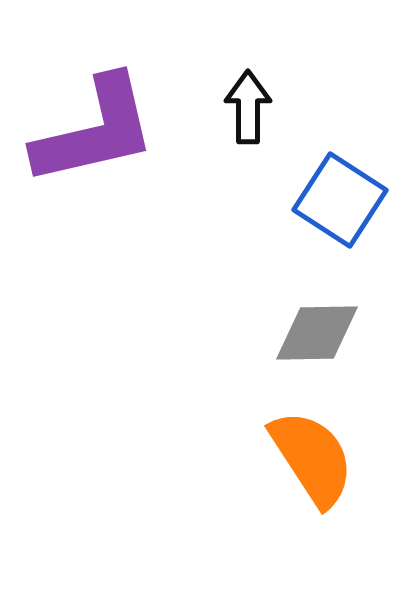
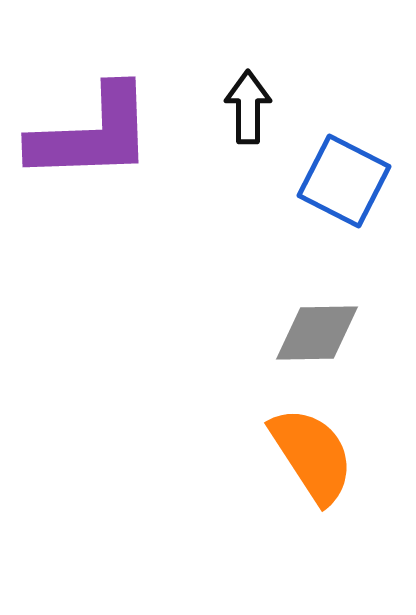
purple L-shape: moved 3 px left, 3 px down; rotated 11 degrees clockwise
blue square: moved 4 px right, 19 px up; rotated 6 degrees counterclockwise
orange semicircle: moved 3 px up
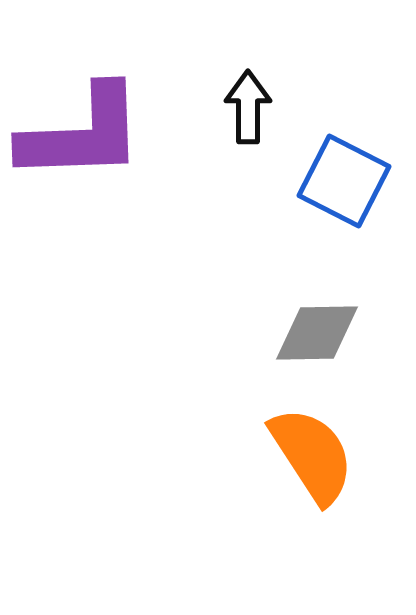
purple L-shape: moved 10 px left
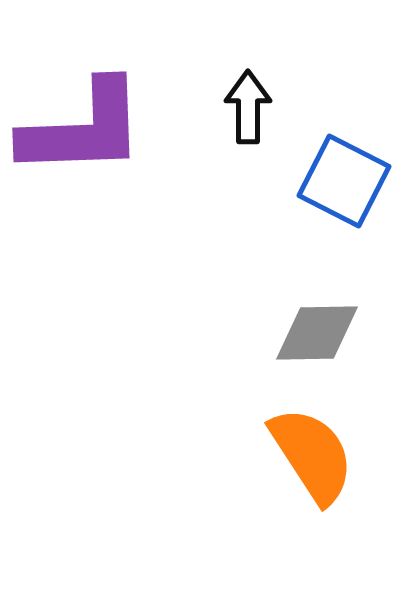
purple L-shape: moved 1 px right, 5 px up
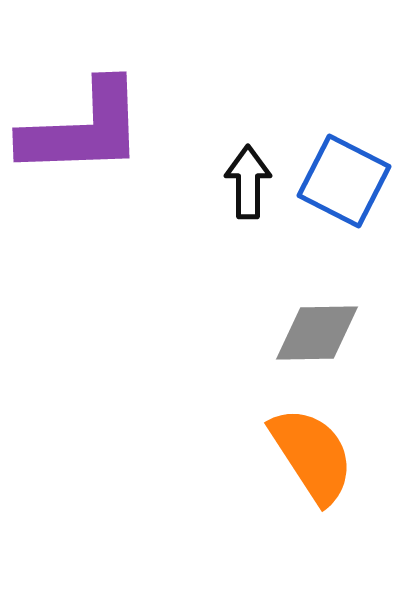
black arrow: moved 75 px down
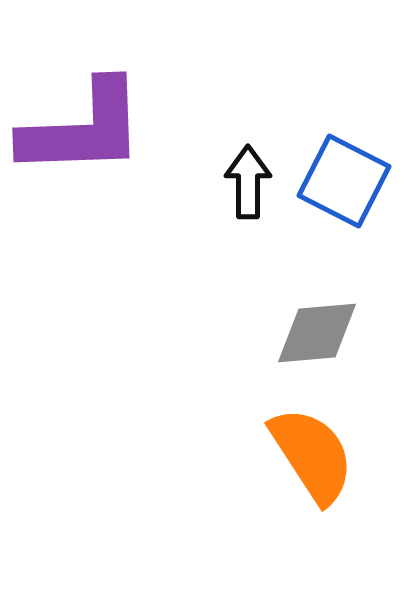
gray diamond: rotated 4 degrees counterclockwise
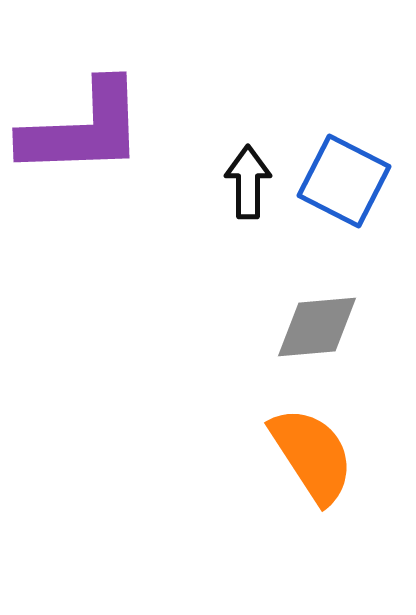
gray diamond: moved 6 px up
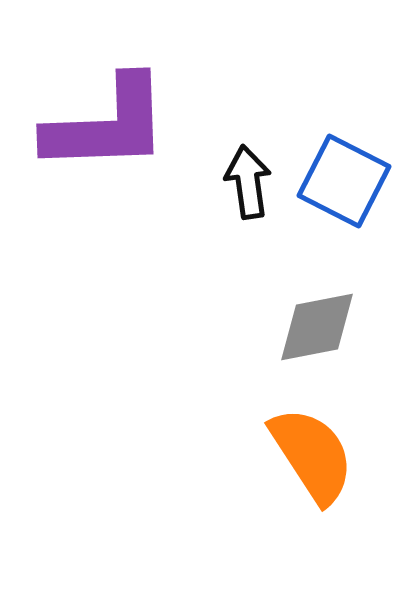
purple L-shape: moved 24 px right, 4 px up
black arrow: rotated 8 degrees counterclockwise
gray diamond: rotated 6 degrees counterclockwise
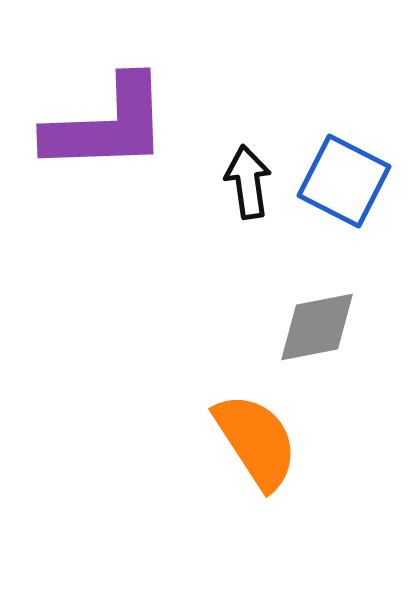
orange semicircle: moved 56 px left, 14 px up
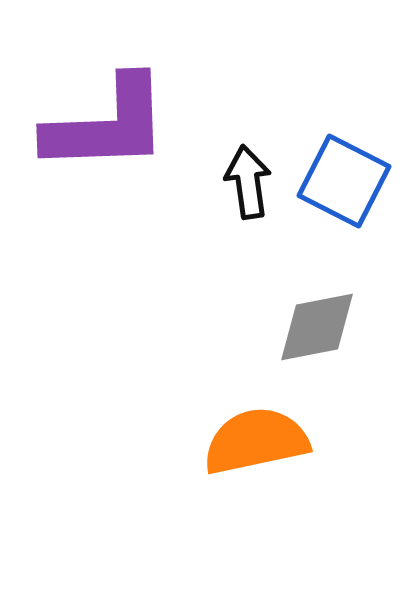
orange semicircle: rotated 69 degrees counterclockwise
